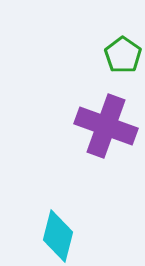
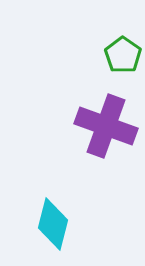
cyan diamond: moved 5 px left, 12 px up
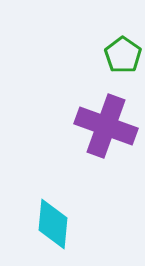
cyan diamond: rotated 9 degrees counterclockwise
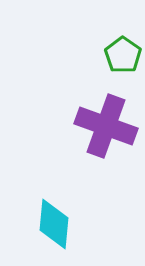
cyan diamond: moved 1 px right
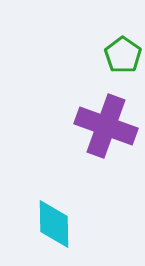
cyan diamond: rotated 6 degrees counterclockwise
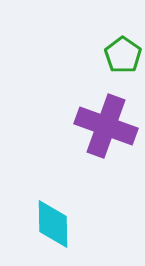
cyan diamond: moved 1 px left
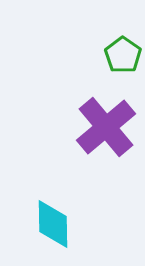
purple cross: moved 1 px down; rotated 30 degrees clockwise
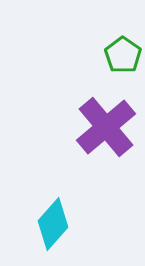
cyan diamond: rotated 42 degrees clockwise
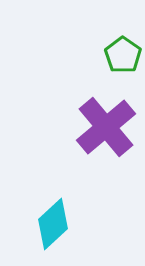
cyan diamond: rotated 6 degrees clockwise
